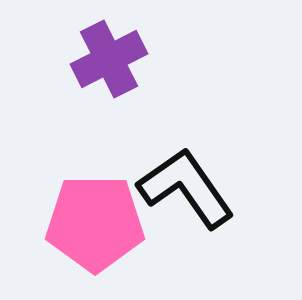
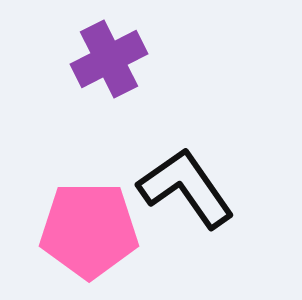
pink pentagon: moved 6 px left, 7 px down
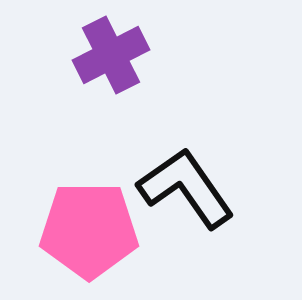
purple cross: moved 2 px right, 4 px up
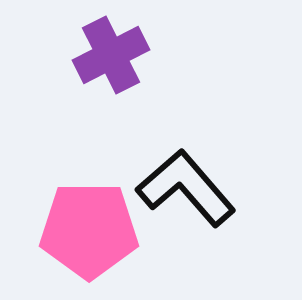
black L-shape: rotated 6 degrees counterclockwise
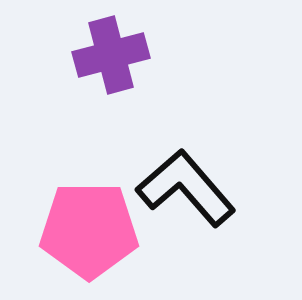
purple cross: rotated 12 degrees clockwise
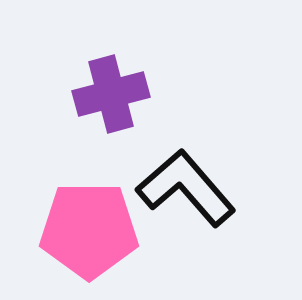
purple cross: moved 39 px down
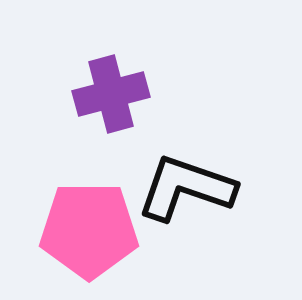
black L-shape: rotated 30 degrees counterclockwise
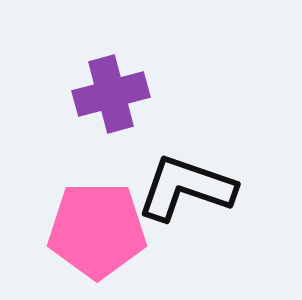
pink pentagon: moved 8 px right
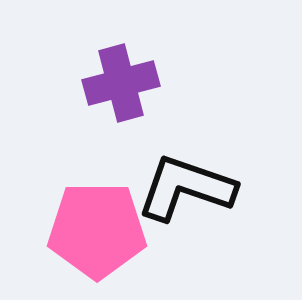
purple cross: moved 10 px right, 11 px up
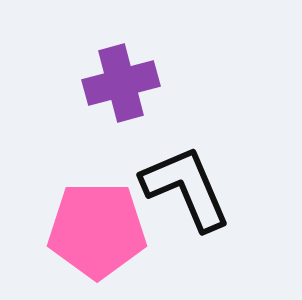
black L-shape: rotated 48 degrees clockwise
